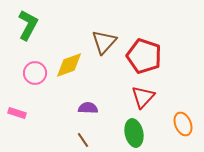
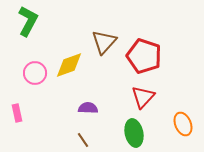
green L-shape: moved 4 px up
pink rectangle: rotated 60 degrees clockwise
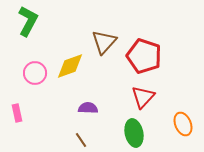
yellow diamond: moved 1 px right, 1 px down
brown line: moved 2 px left
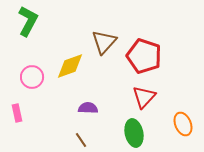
pink circle: moved 3 px left, 4 px down
red triangle: moved 1 px right
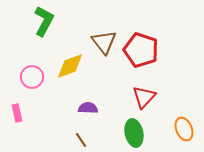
green L-shape: moved 16 px right
brown triangle: rotated 20 degrees counterclockwise
red pentagon: moved 3 px left, 6 px up
orange ellipse: moved 1 px right, 5 px down
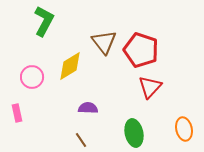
yellow diamond: rotated 12 degrees counterclockwise
red triangle: moved 6 px right, 10 px up
orange ellipse: rotated 10 degrees clockwise
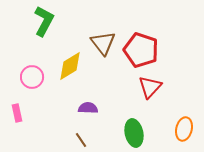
brown triangle: moved 1 px left, 1 px down
orange ellipse: rotated 25 degrees clockwise
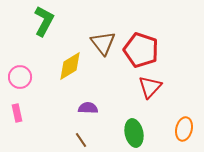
pink circle: moved 12 px left
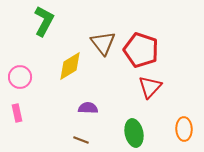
orange ellipse: rotated 15 degrees counterclockwise
brown line: rotated 35 degrees counterclockwise
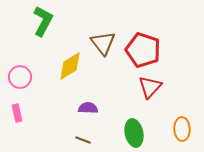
green L-shape: moved 1 px left
red pentagon: moved 2 px right
orange ellipse: moved 2 px left
brown line: moved 2 px right
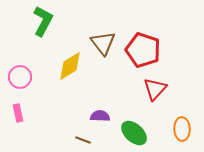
red triangle: moved 5 px right, 2 px down
purple semicircle: moved 12 px right, 8 px down
pink rectangle: moved 1 px right
green ellipse: rotated 36 degrees counterclockwise
